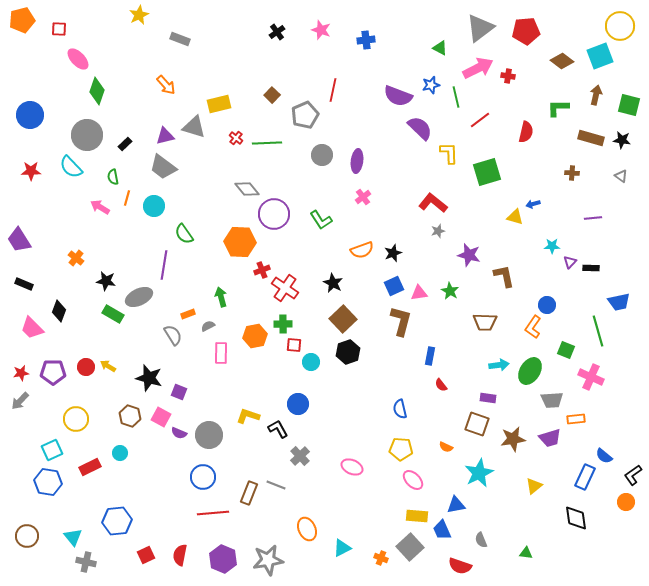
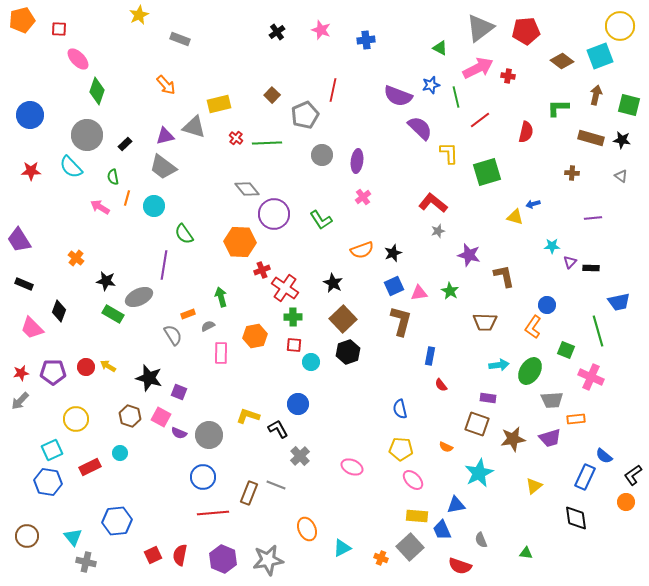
green cross at (283, 324): moved 10 px right, 7 px up
red square at (146, 555): moved 7 px right
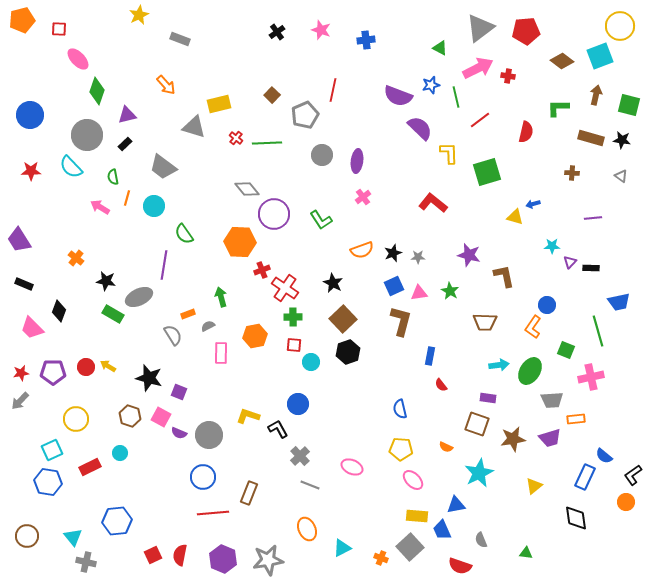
purple triangle at (165, 136): moved 38 px left, 21 px up
gray star at (438, 231): moved 20 px left, 26 px down; rotated 16 degrees clockwise
pink cross at (591, 377): rotated 35 degrees counterclockwise
gray line at (276, 485): moved 34 px right
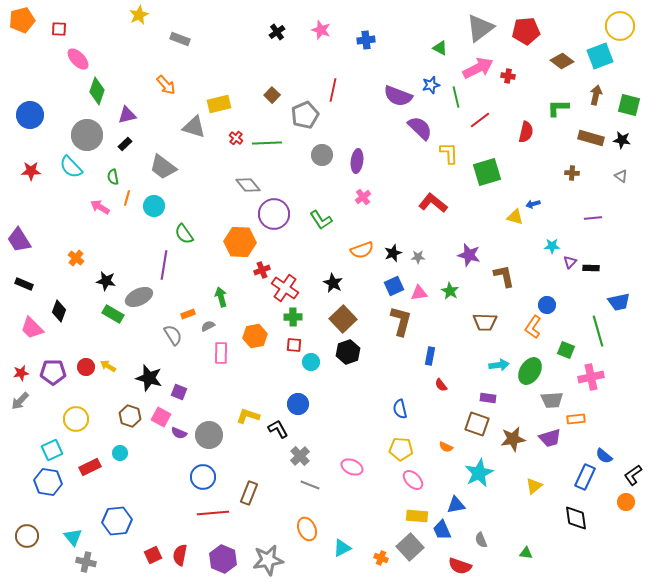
gray diamond at (247, 189): moved 1 px right, 4 px up
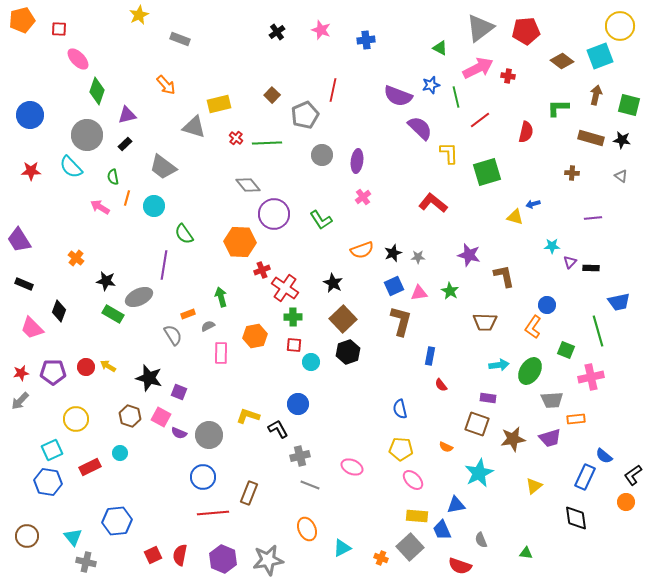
gray cross at (300, 456): rotated 30 degrees clockwise
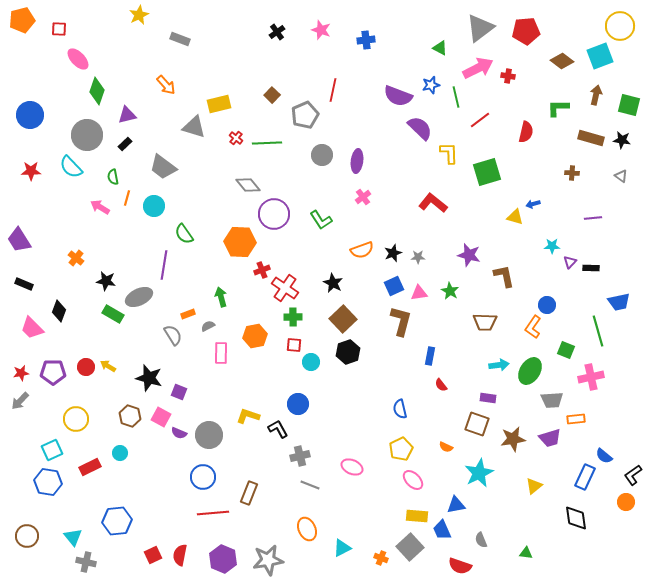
yellow pentagon at (401, 449): rotated 30 degrees counterclockwise
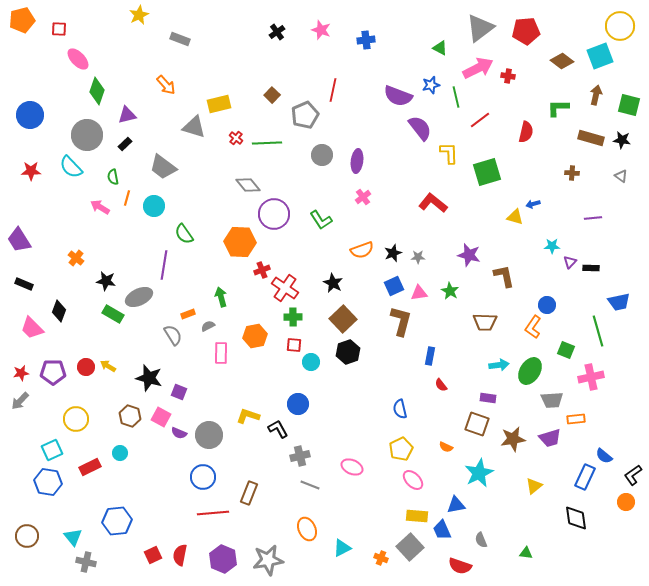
purple semicircle at (420, 128): rotated 8 degrees clockwise
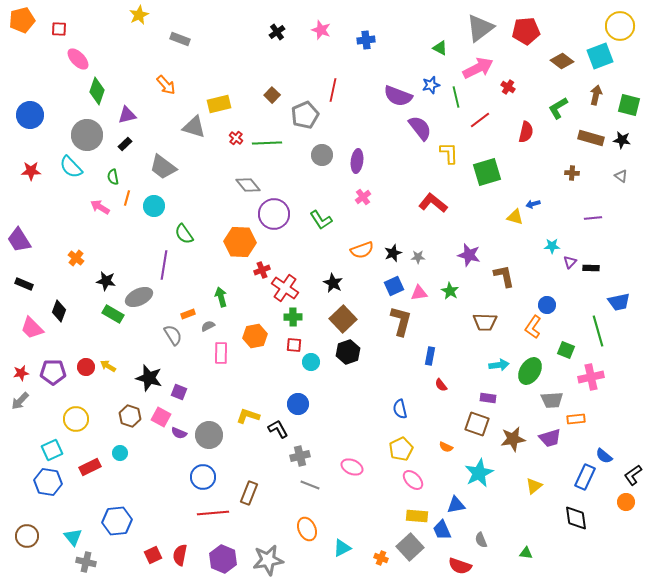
red cross at (508, 76): moved 11 px down; rotated 24 degrees clockwise
green L-shape at (558, 108): rotated 30 degrees counterclockwise
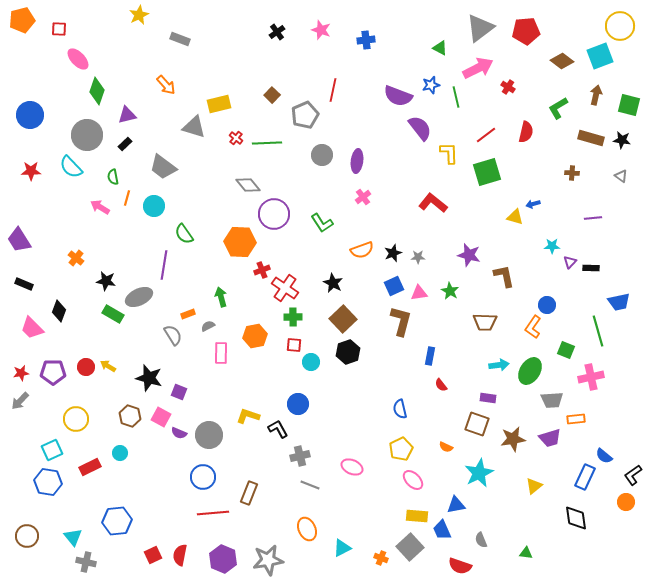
red line at (480, 120): moved 6 px right, 15 px down
green L-shape at (321, 220): moved 1 px right, 3 px down
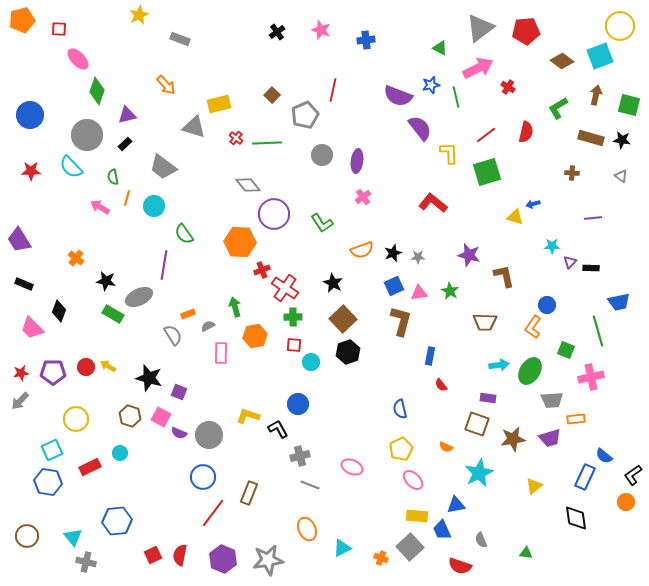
green arrow at (221, 297): moved 14 px right, 10 px down
red line at (213, 513): rotated 48 degrees counterclockwise
